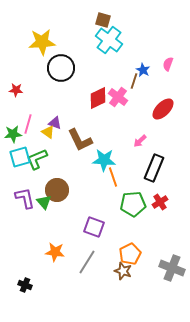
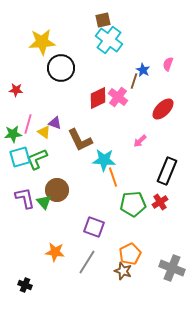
brown square: rotated 28 degrees counterclockwise
yellow triangle: moved 4 px left
black rectangle: moved 13 px right, 3 px down
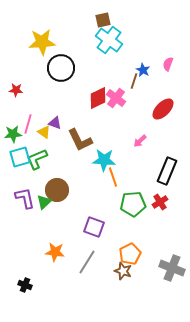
pink cross: moved 2 px left, 1 px down
green triangle: rotated 28 degrees clockwise
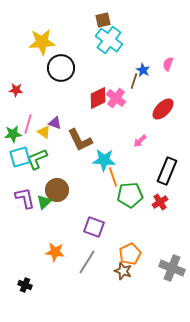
green pentagon: moved 3 px left, 9 px up
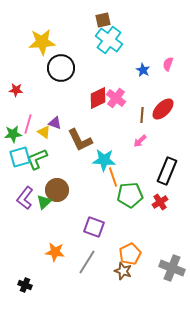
brown line: moved 8 px right, 34 px down; rotated 14 degrees counterclockwise
purple L-shape: rotated 130 degrees counterclockwise
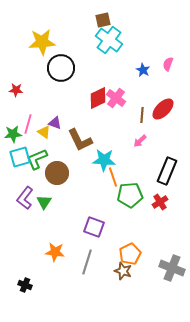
brown circle: moved 17 px up
green triangle: rotated 14 degrees counterclockwise
gray line: rotated 15 degrees counterclockwise
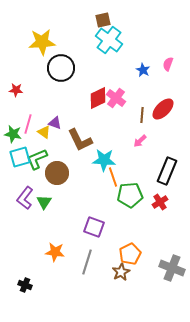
green star: rotated 18 degrees clockwise
brown star: moved 2 px left, 1 px down; rotated 24 degrees clockwise
